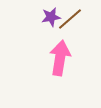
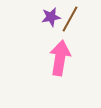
brown line: rotated 20 degrees counterclockwise
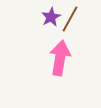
purple star: rotated 18 degrees counterclockwise
